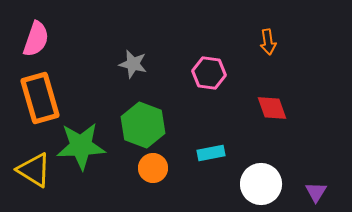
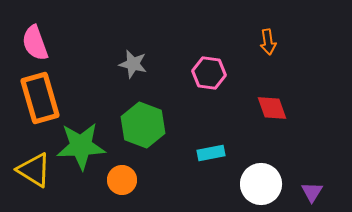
pink semicircle: moved 1 px left, 4 px down; rotated 141 degrees clockwise
orange circle: moved 31 px left, 12 px down
purple triangle: moved 4 px left
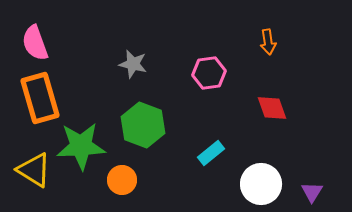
pink hexagon: rotated 16 degrees counterclockwise
cyan rectangle: rotated 28 degrees counterclockwise
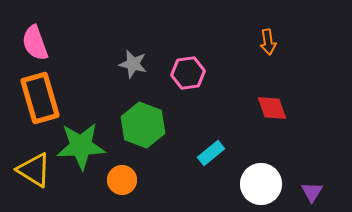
pink hexagon: moved 21 px left
